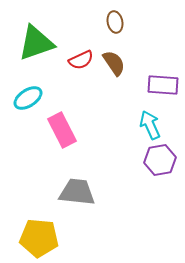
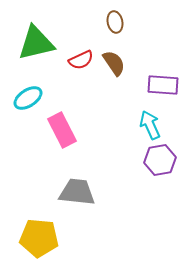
green triangle: rotated 6 degrees clockwise
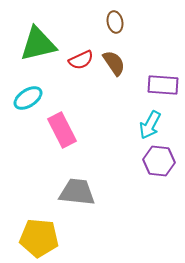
green triangle: moved 2 px right, 1 px down
cyan arrow: rotated 128 degrees counterclockwise
purple hexagon: moved 1 px left, 1 px down; rotated 16 degrees clockwise
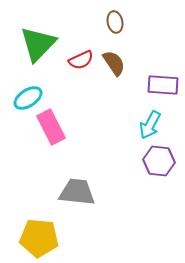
green triangle: rotated 33 degrees counterclockwise
pink rectangle: moved 11 px left, 3 px up
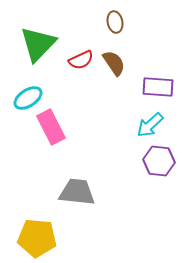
purple rectangle: moved 5 px left, 2 px down
cyan arrow: rotated 20 degrees clockwise
yellow pentagon: moved 2 px left
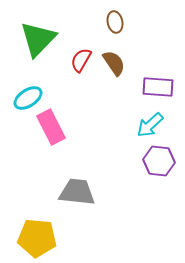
green triangle: moved 5 px up
red semicircle: rotated 145 degrees clockwise
